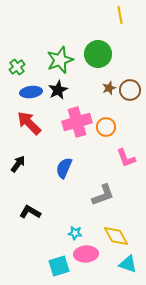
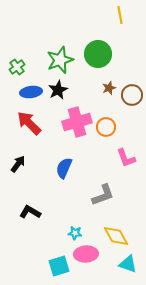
brown circle: moved 2 px right, 5 px down
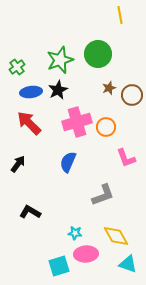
blue semicircle: moved 4 px right, 6 px up
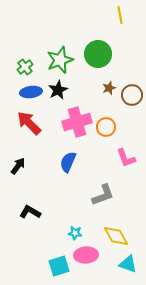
green cross: moved 8 px right
black arrow: moved 2 px down
pink ellipse: moved 1 px down
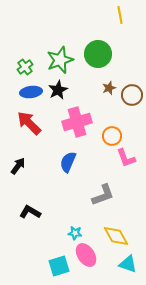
orange circle: moved 6 px right, 9 px down
pink ellipse: rotated 60 degrees clockwise
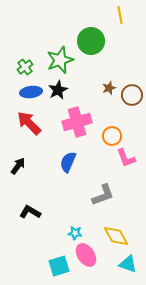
green circle: moved 7 px left, 13 px up
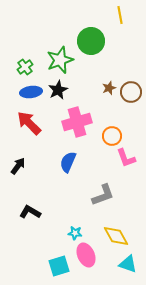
brown circle: moved 1 px left, 3 px up
pink ellipse: rotated 10 degrees clockwise
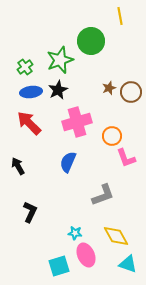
yellow line: moved 1 px down
black arrow: rotated 66 degrees counterclockwise
black L-shape: rotated 85 degrees clockwise
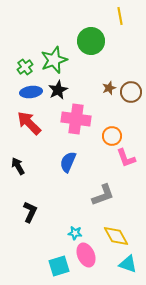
green star: moved 6 px left
pink cross: moved 1 px left, 3 px up; rotated 24 degrees clockwise
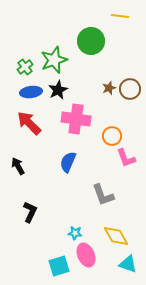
yellow line: rotated 72 degrees counterclockwise
brown circle: moved 1 px left, 3 px up
gray L-shape: rotated 90 degrees clockwise
